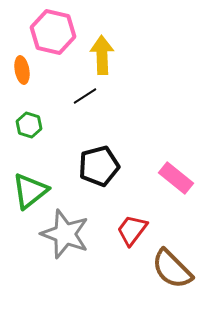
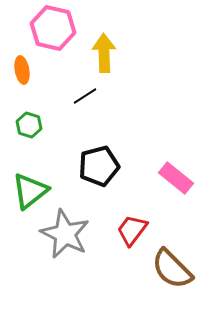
pink hexagon: moved 4 px up
yellow arrow: moved 2 px right, 2 px up
gray star: rotated 6 degrees clockwise
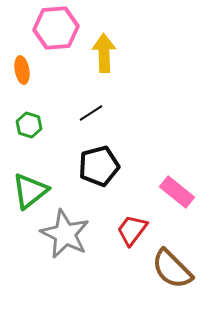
pink hexagon: moved 3 px right; rotated 18 degrees counterclockwise
black line: moved 6 px right, 17 px down
pink rectangle: moved 1 px right, 14 px down
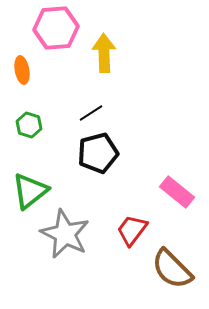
black pentagon: moved 1 px left, 13 px up
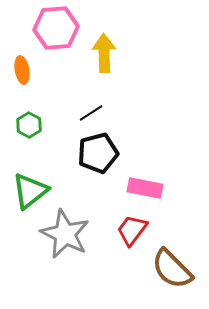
green hexagon: rotated 10 degrees clockwise
pink rectangle: moved 32 px left, 4 px up; rotated 28 degrees counterclockwise
